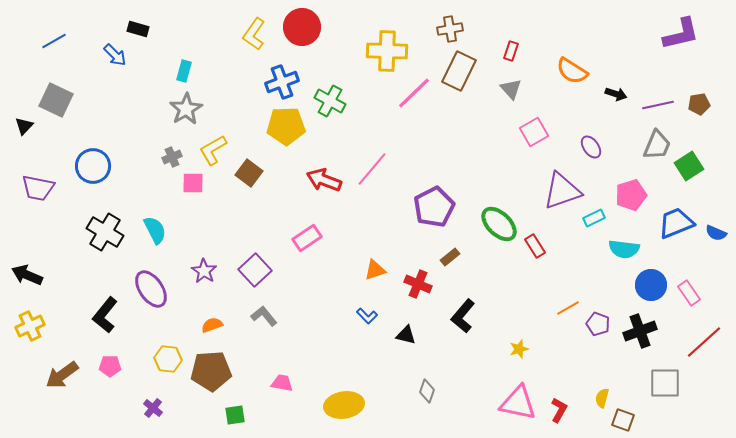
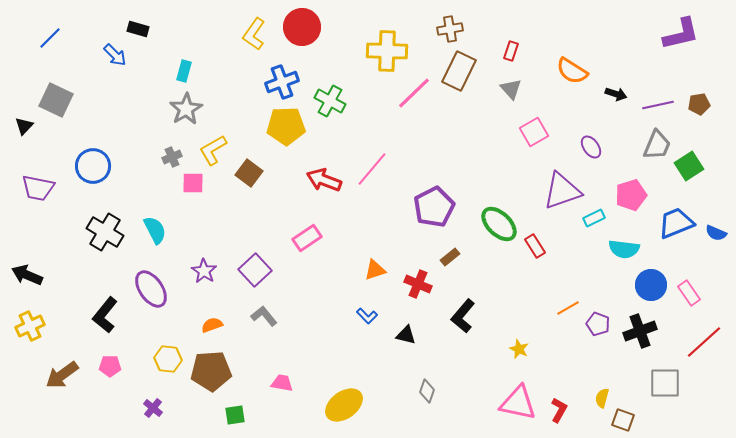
blue line at (54, 41): moved 4 px left, 3 px up; rotated 15 degrees counterclockwise
yellow star at (519, 349): rotated 30 degrees counterclockwise
yellow ellipse at (344, 405): rotated 27 degrees counterclockwise
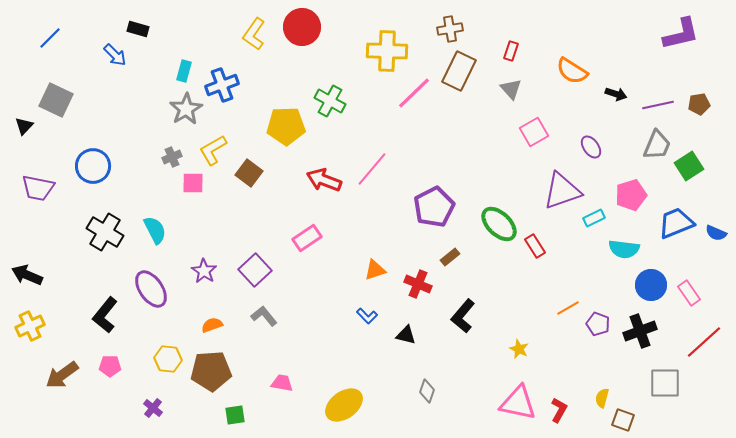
blue cross at (282, 82): moved 60 px left, 3 px down
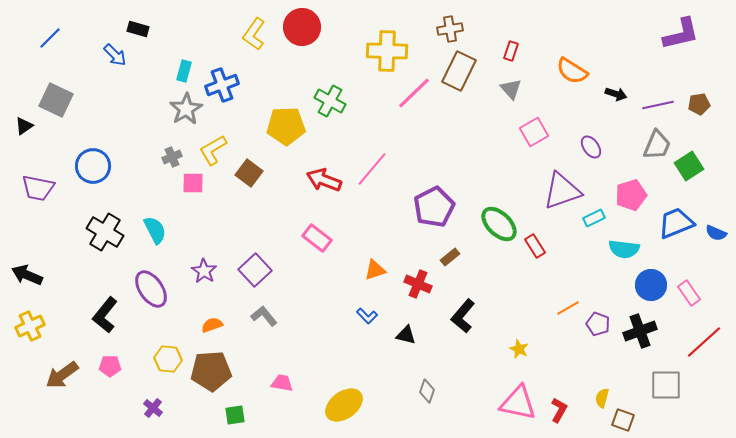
black triangle at (24, 126): rotated 12 degrees clockwise
pink rectangle at (307, 238): moved 10 px right; rotated 72 degrees clockwise
gray square at (665, 383): moved 1 px right, 2 px down
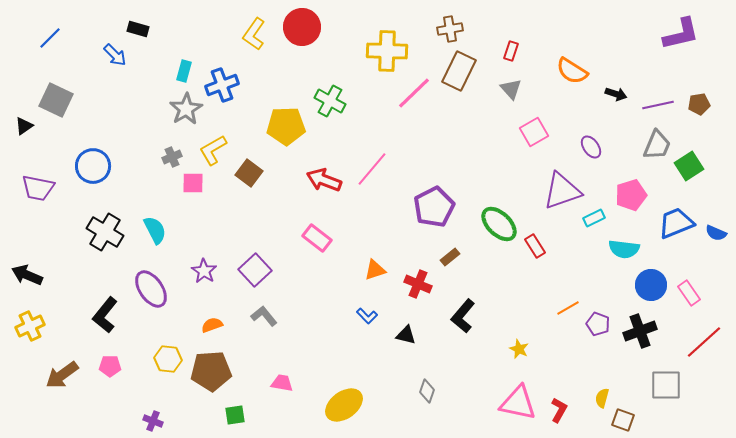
purple cross at (153, 408): moved 13 px down; rotated 18 degrees counterclockwise
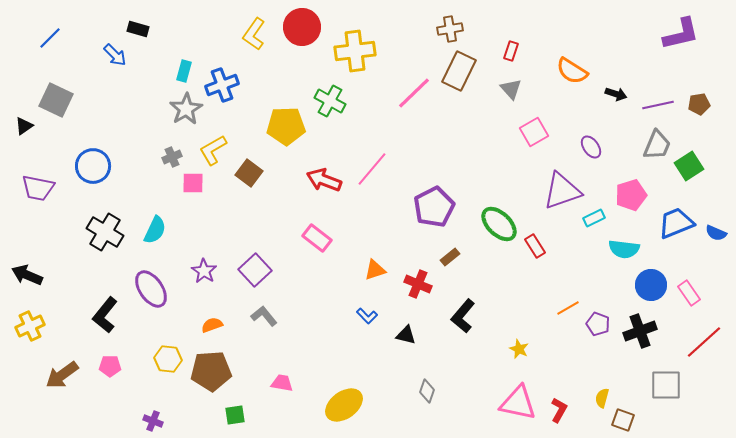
yellow cross at (387, 51): moved 32 px left; rotated 9 degrees counterclockwise
cyan semicircle at (155, 230): rotated 52 degrees clockwise
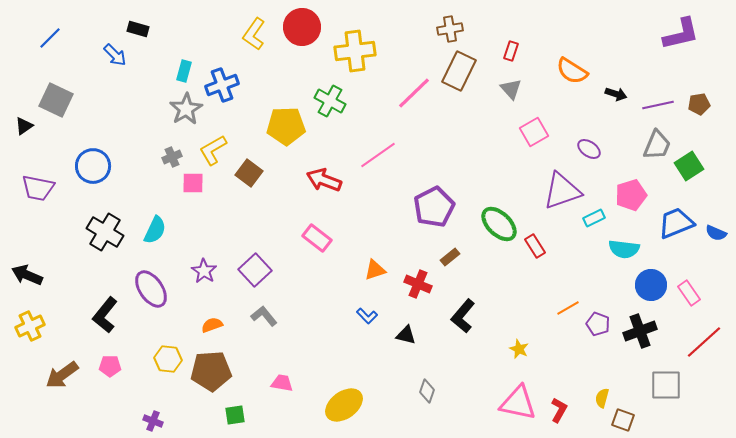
purple ellipse at (591, 147): moved 2 px left, 2 px down; rotated 20 degrees counterclockwise
pink line at (372, 169): moved 6 px right, 14 px up; rotated 15 degrees clockwise
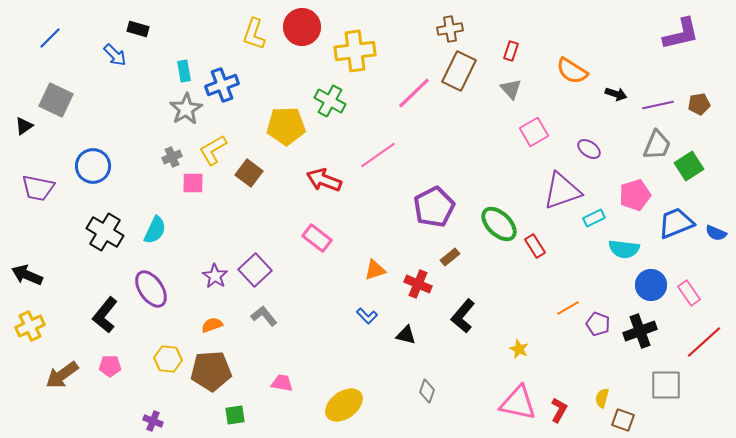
yellow L-shape at (254, 34): rotated 16 degrees counterclockwise
cyan rectangle at (184, 71): rotated 25 degrees counterclockwise
pink pentagon at (631, 195): moved 4 px right
purple star at (204, 271): moved 11 px right, 5 px down
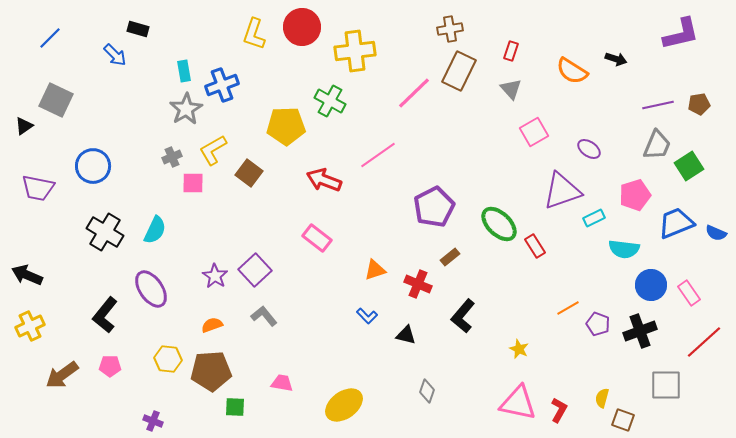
black arrow at (616, 94): moved 35 px up
green square at (235, 415): moved 8 px up; rotated 10 degrees clockwise
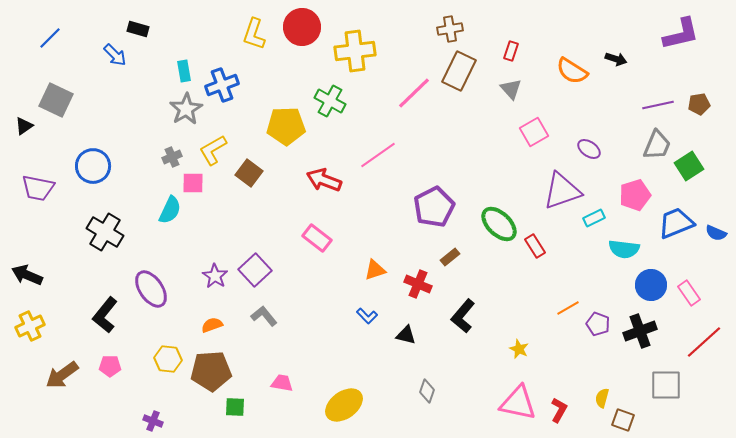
cyan semicircle at (155, 230): moved 15 px right, 20 px up
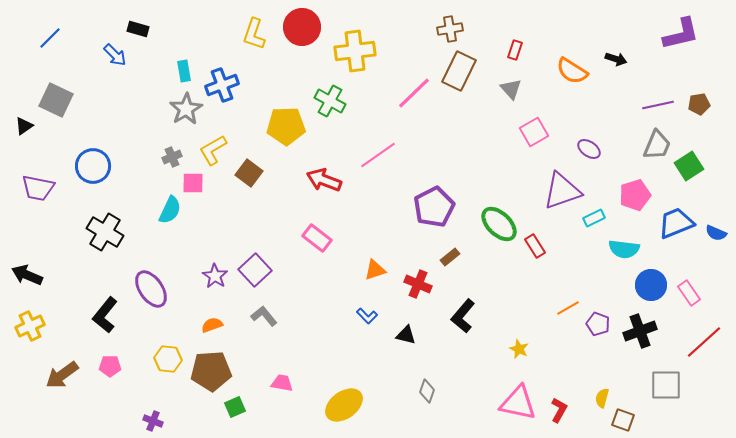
red rectangle at (511, 51): moved 4 px right, 1 px up
green square at (235, 407): rotated 25 degrees counterclockwise
